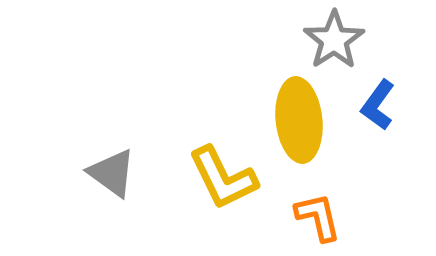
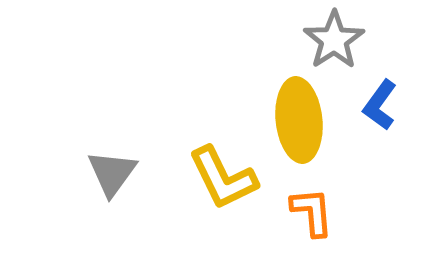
blue L-shape: moved 2 px right
gray triangle: rotated 30 degrees clockwise
orange L-shape: moved 6 px left, 5 px up; rotated 8 degrees clockwise
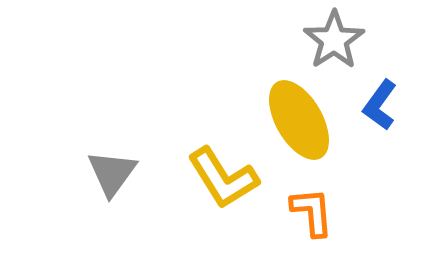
yellow ellipse: rotated 24 degrees counterclockwise
yellow L-shape: rotated 6 degrees counterclockwise
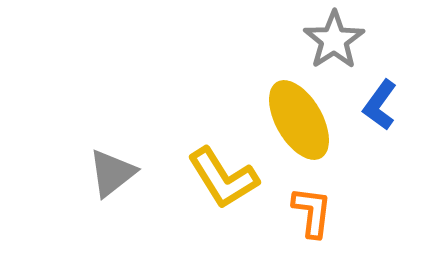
gray triangle: rotated 16 degrees clockwise
orange L-shape: rotated 12 degrees clockwise
